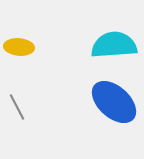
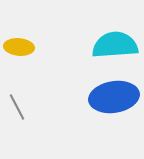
cyan semicircle: moved 1 px right
blue ellipse: moved 5 px up; rotated 51 degrees counterclockwise
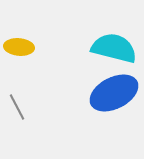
cyan semicircle: moved 1 px left, 3 px down; rotated 18 degrees clockwise
blue ellipse: moved 4 px up; rotated 18 degrees counterclockwise
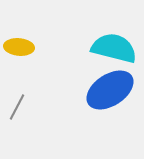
blue ellipse: moved 4 px left, 3 px up; rotated 6 degrees counterclockwise
gray line: rotated 56 degrees clockwise
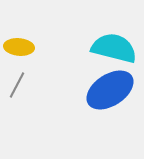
gray line: moved 22 px up
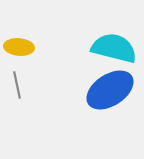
gray line: rotated 40 degrees counterclockwise
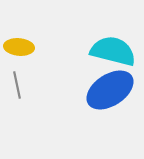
cyan semicircle: moved 1 px left, 3 px down
